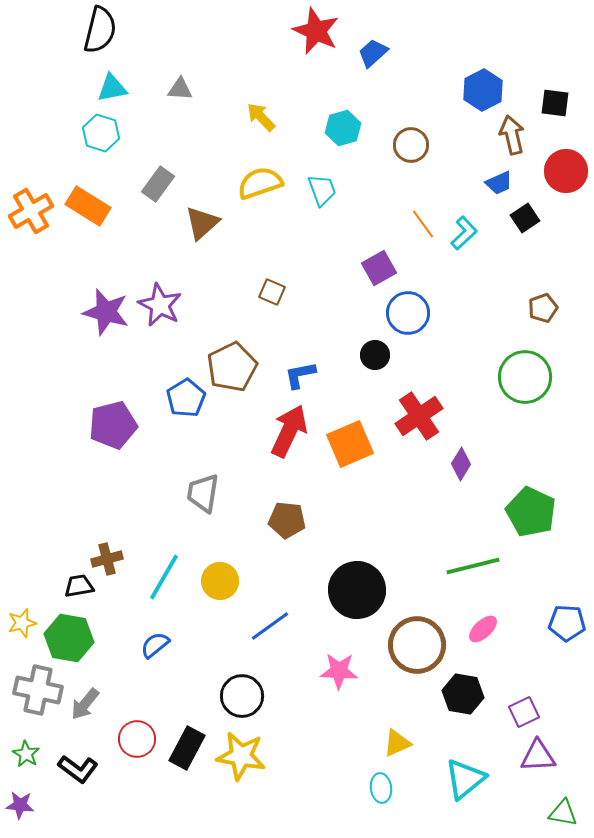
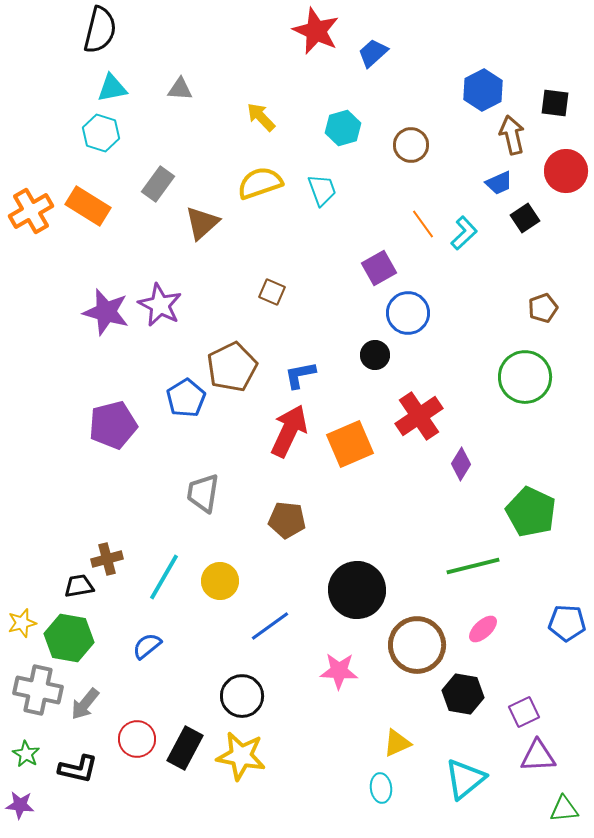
blue semicircle at (155, 645): moved 8 px left, 1 px down
black rectangle at (187, 748): moved 2 px left
black L-shape at (78, 769): rotated 24 degrees counterclockwise
green triangle at (563, 813): moved 1 px right, 4 px up; rotated 16 degrees counterclockwise
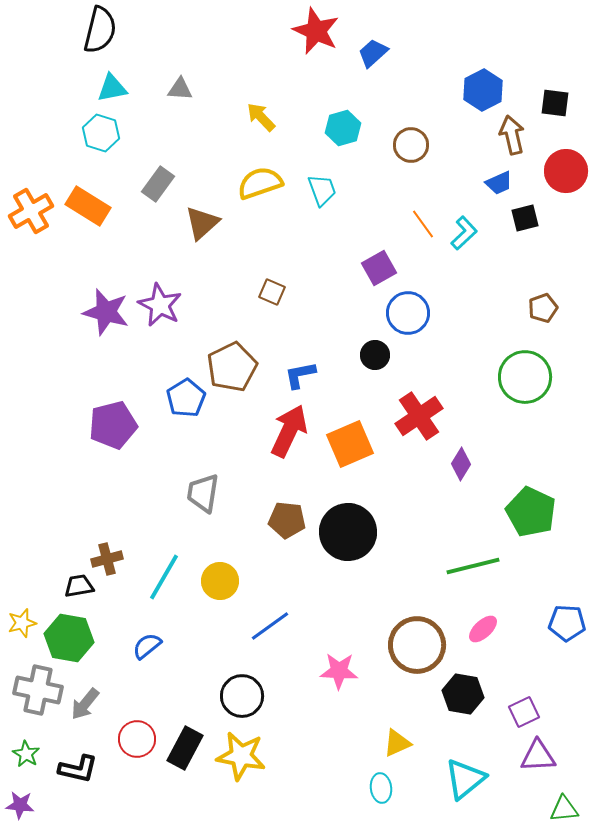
black square at (525, 218): rotated 20 degrees clockwise
black circle at (357, 590): moved 9 px left, 58 px up
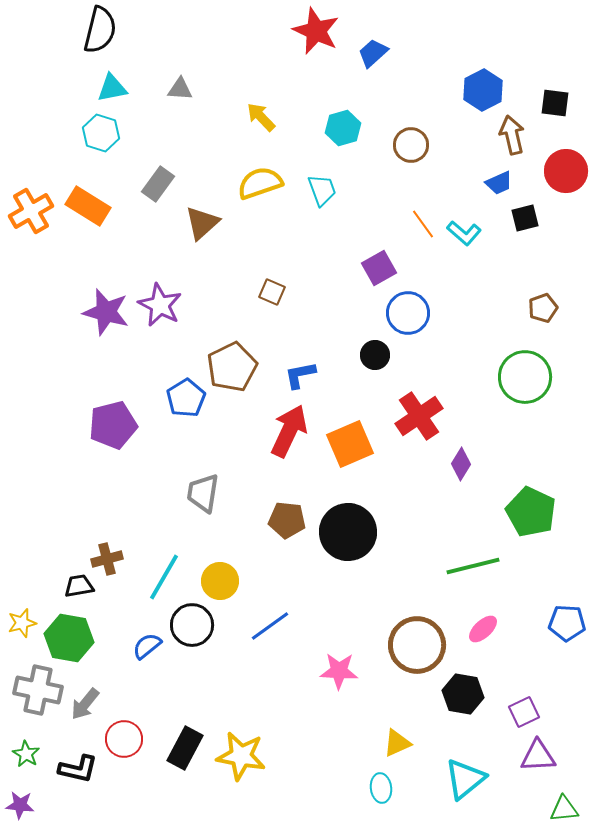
cyan L-shape at (464, 233): rotated 84 degrees clockwise
black circle at (242, 696): moved 50 px left, 71 px up
red circle at (137, 739): moved 13 px left
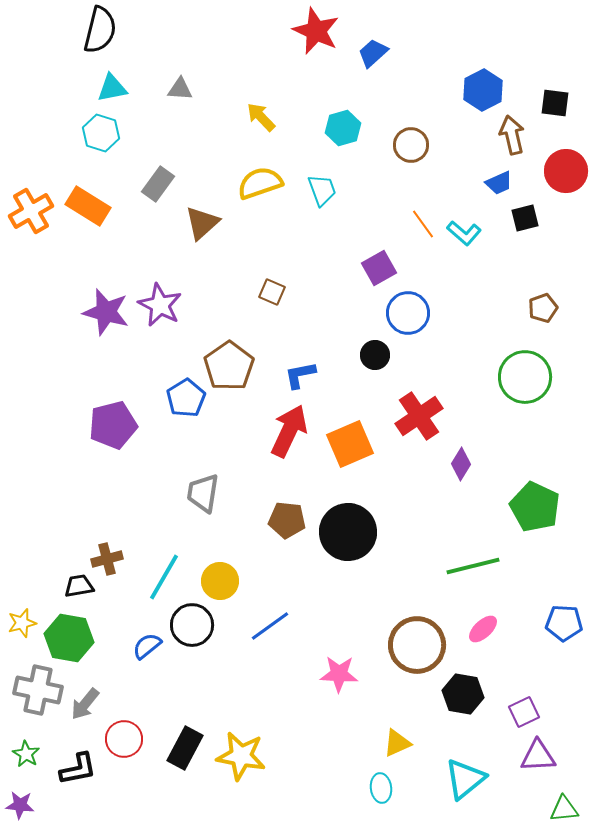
brown pentagon at (232, 367): moved 3 px left, 1 px up; rotated 9 degrees counterclockwise
green pentagon at (531, 512): moved 4 px right, 5 px up
blue pentagon at (567, 623): moved 3 px left
pink star at (339, 671): moved 3 px down
black L-shape at (78, 769): rotated 24 degrees counterclockwise
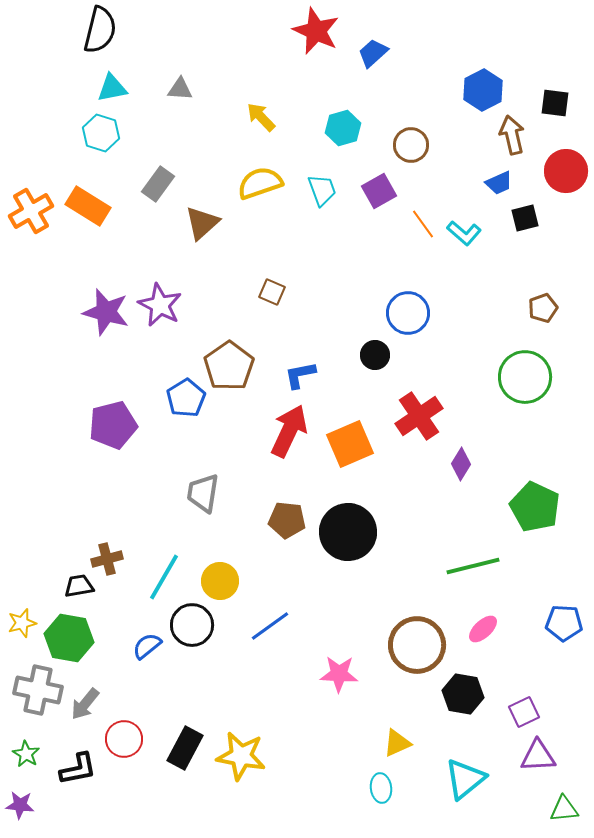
purple square at (379, 268): moved 77 px up
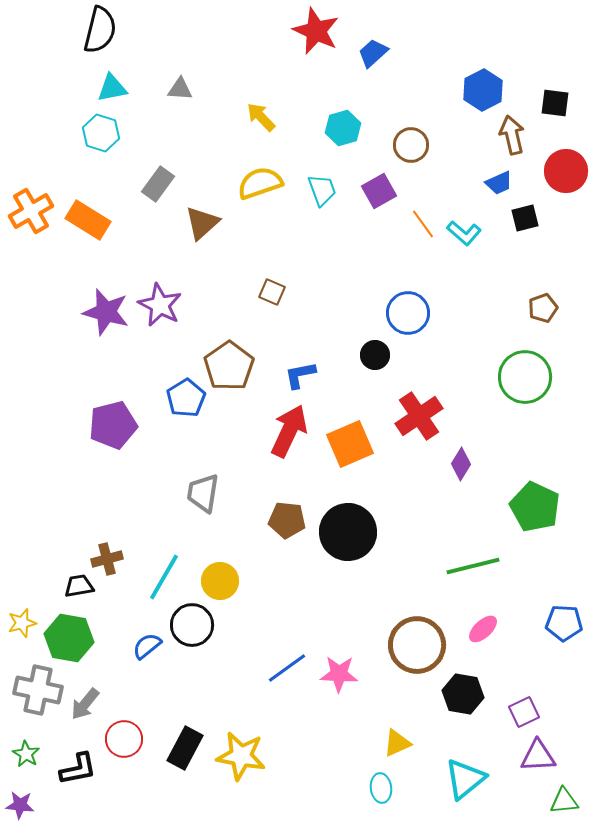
orange rectangle at (88, 206): moved 14 px down
blue line at (270, 626): moved 17 px right, 42 px down
green triangle at (564, 809): moved 8 px up
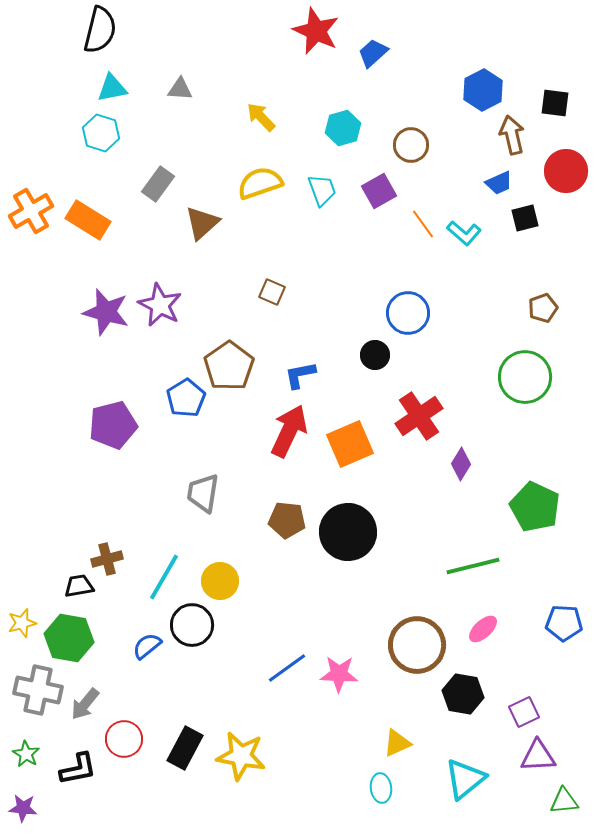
purple star at (20, 805): moved 3 px right, 3 px down
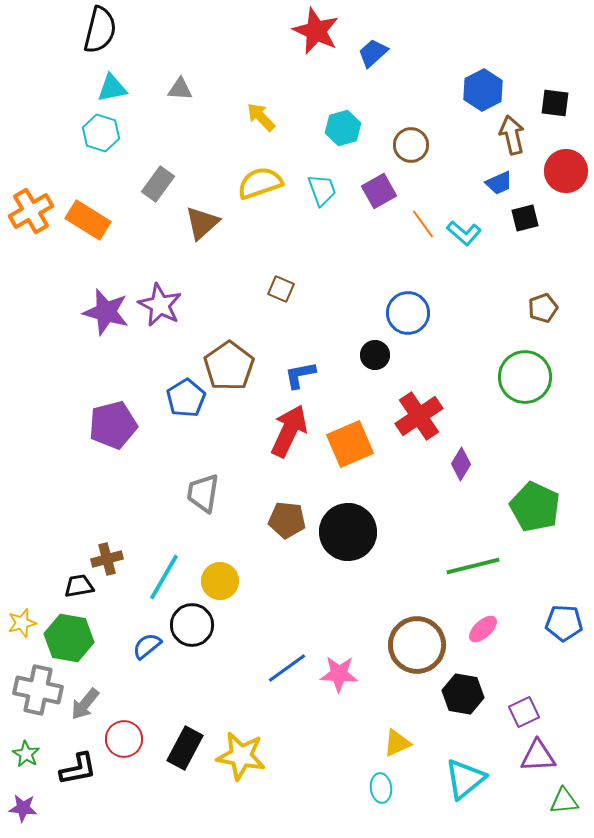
brown square at (272, 292): moved 9 px right, 3 px up
